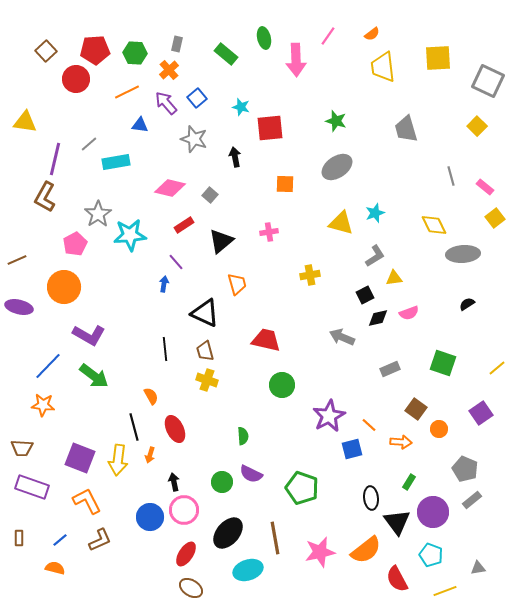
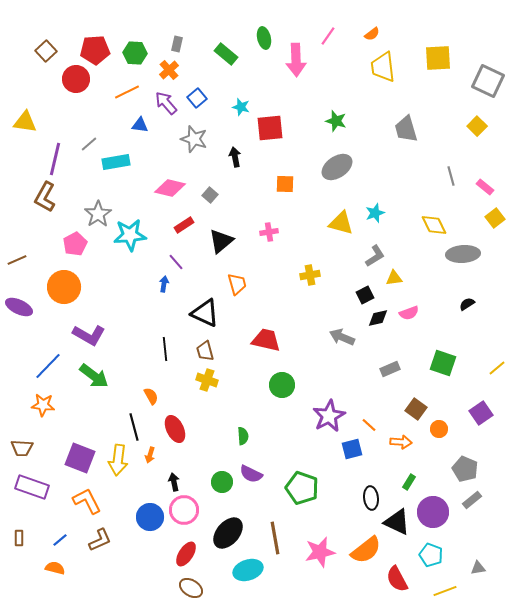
purple ellipse at (19, 307): rotated 12 degrees clockwise
black triangle at (397, 522): rotated 28 degrees counterclockwise
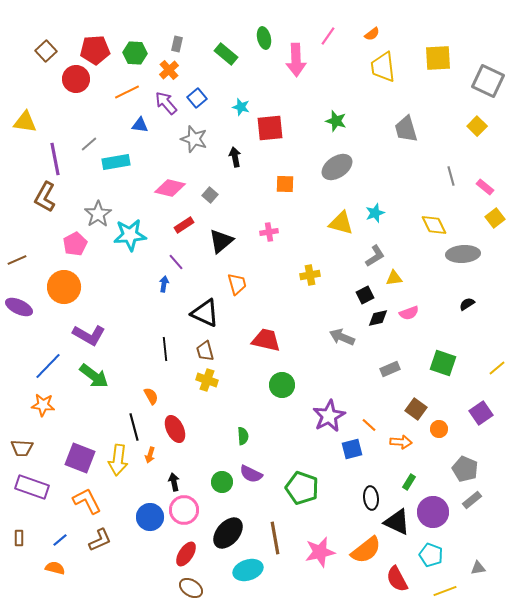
purple line at (55, 159): rotated 24 degrees counterclockwise
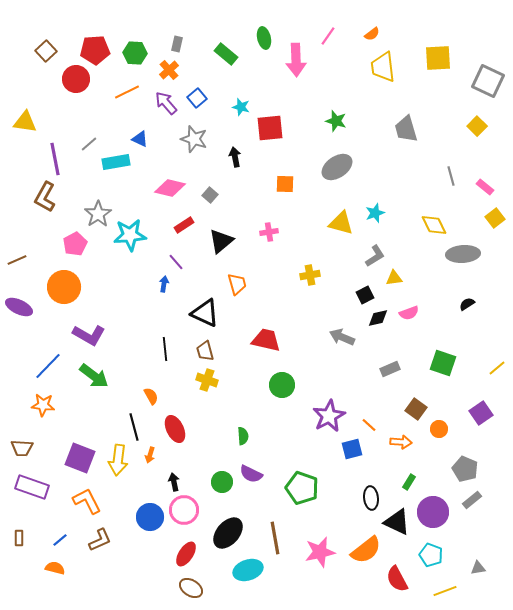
blue triangle at (140, 125): moved 14 px down; rotated 18 degrees clockwise
